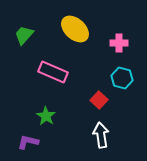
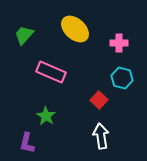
pink rectangle: moved 2 px left
white arrow: moved 1 px down
purple L-shape: moved 1 px left, 1 px down; rotated 90 degrees counterclockwise
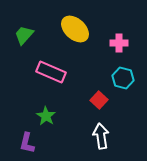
cyan hexagon: moved 1 px right
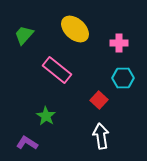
pink rectangle: moved 6 px right, 2 px up; rotated 16 degrees clockwise
cyan hexagon: rotated 15 degrees counterclockwise
purple L-shape: rotated 110 degrees clockwise
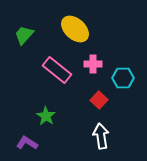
pink cross: moved 26 px left, 21 px down
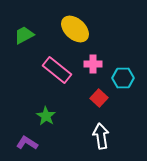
green trapezoid: rotated 20 degrees clockwise
red square: moved 2 px up
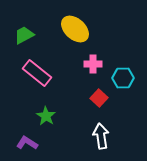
pink rectangle: moved 20 px left, 3 px down
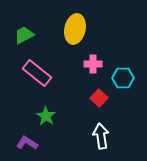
yellow ellipse: rotated 60 degrees clockwise
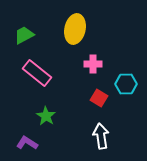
cyan hexagon: moved 3 px right, 6 px down
red square: rotated 12 degrees counterclockwise
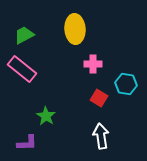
yellow ellipse: rotated 16 degrees counterclockwise
pink rectangle: moved 15 px left, 4 px up
cyan hexagon: rotated 10 degrees clockwise
purple L-shape: rotated 145 degrees clockwise
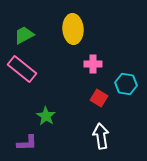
yellow ellipse: moved 2 px left
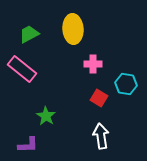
green trapezoid: moved 5 px right, 1 px up
purple L-shape: moved 1 px right, 2 px down
